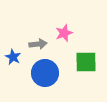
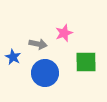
gray arrow: rotated 18 degrees clockwise
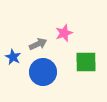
gray arrow: rotated 36 degrees counterclockwise
blue circle: moved 2 px left, 1 px up
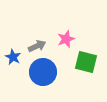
pink star: moved 2 px right, 6 px down
gray arrow: moved 1 px left, 2 px down
green square: rotated 15 degrees clockwise
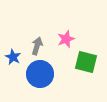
gray arrow: rotated 48 degrees counterclockwise
blue circle: moved 3 px left, 2 px down
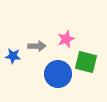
gray arrow: rotated 72 degrees clockwise
blue star: moved 1 px up; rotated 21 degrees counterclockwise
blue circle: moved 18 px right
